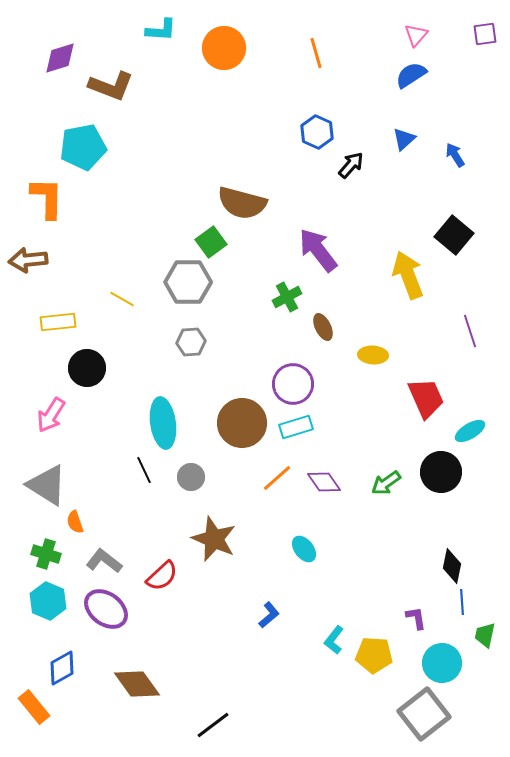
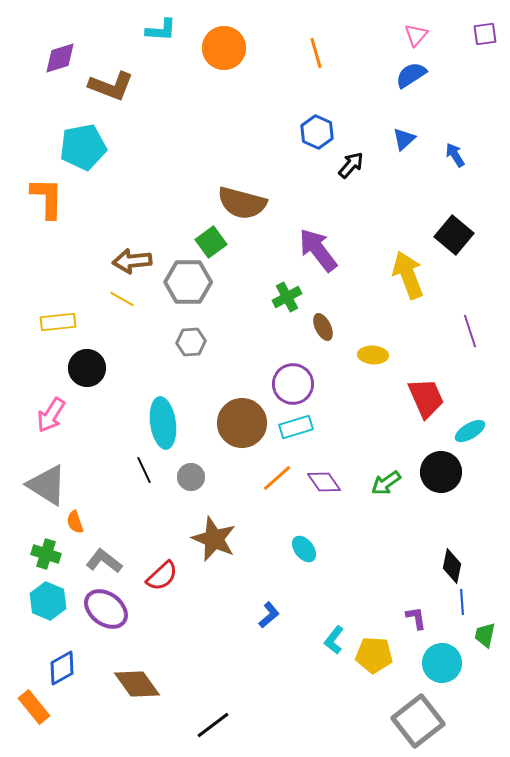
brown arrow at (28, 260): moved 104 px right, 1 px down
gray square at (424, 714): moved 6 px left, 7 px down
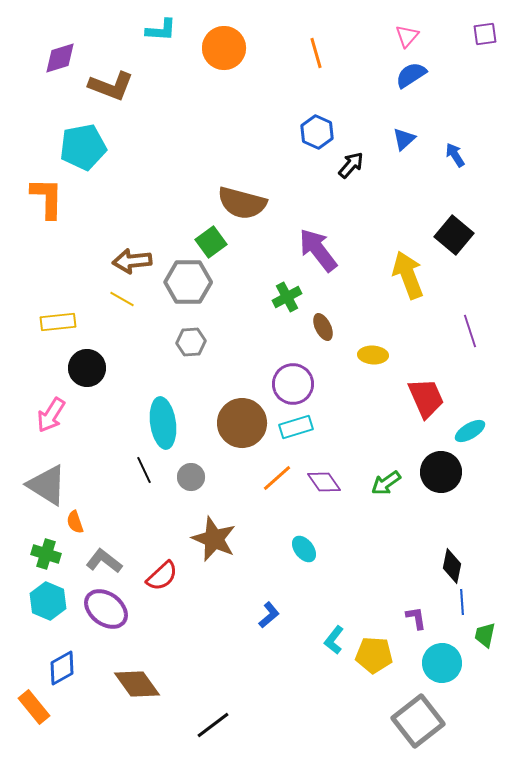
pink triangle at (416, 35): moved 9 px left, 1 px down
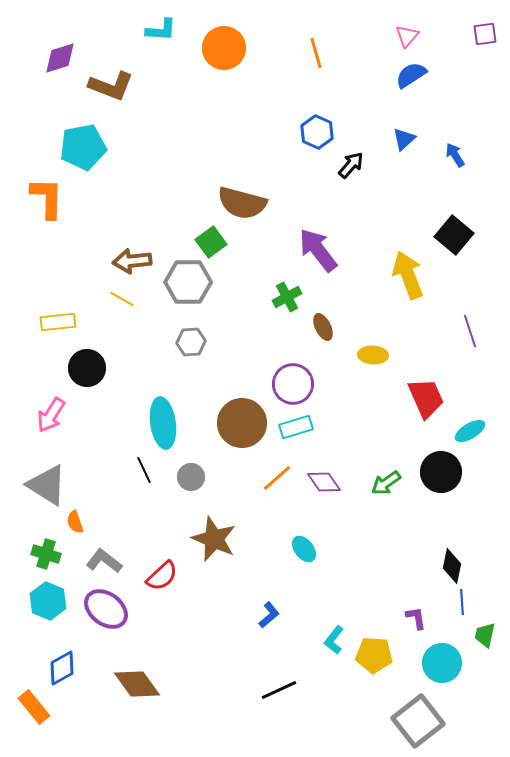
black line at (213, 725): moved 66 px right, 35 px up; rotated 12 degrees clockwise
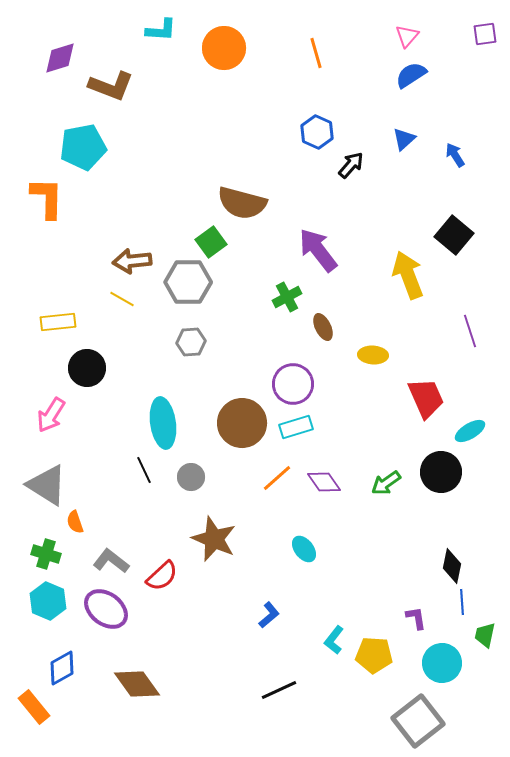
gray L-shape at (104, 561): moved 7 px right
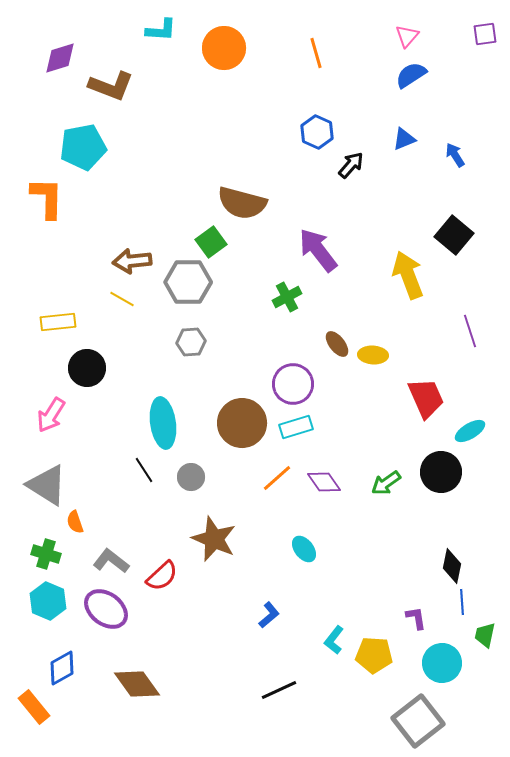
blue triangle at (404, 139): rotated 20 degrees clockwise
brown ellipse at (323, 327): moved 14 px right, 17 px down; rotated 12 degrees counterclockwise
black line at (144, 470): rotated 8 degrees counterclockwise
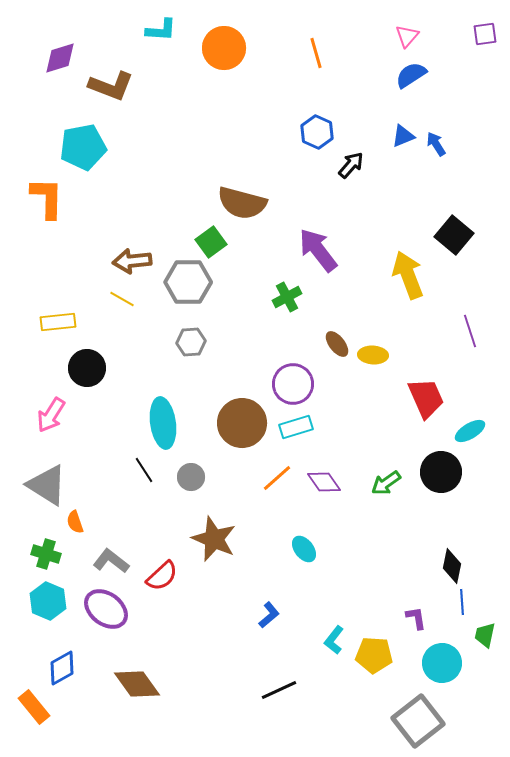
blue triangle at (404, 139): moved 1 px left, 3 px up
blue arrow at (455, 155): moved 19 px left, 11 px up
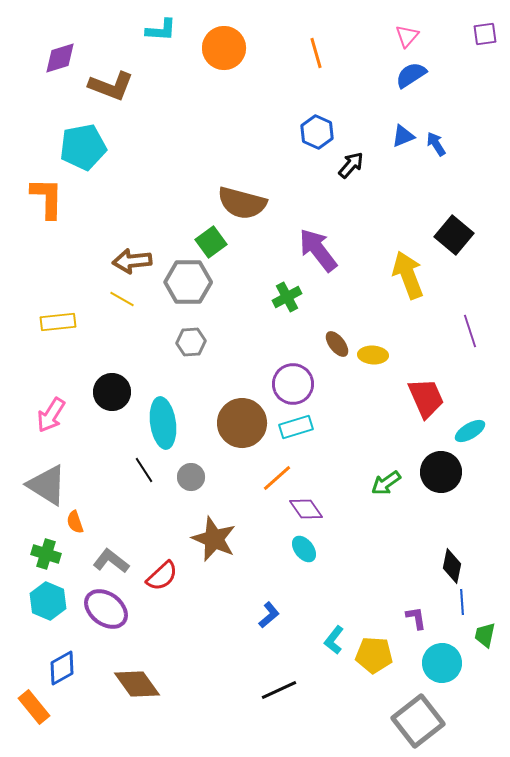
black circle at (87, 368): moved 25 px right, 24 px down
purple diamond at (324, 482): moved 18 px left, 27 px down
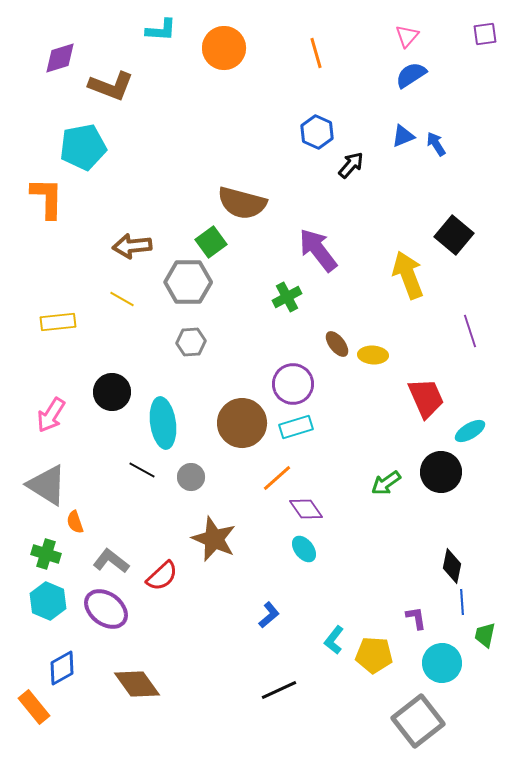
brown arrow at (132, 261): moved 15 px up
black line at (144, 470): moved 2 px left; rotated 28 degrees counterclockwise
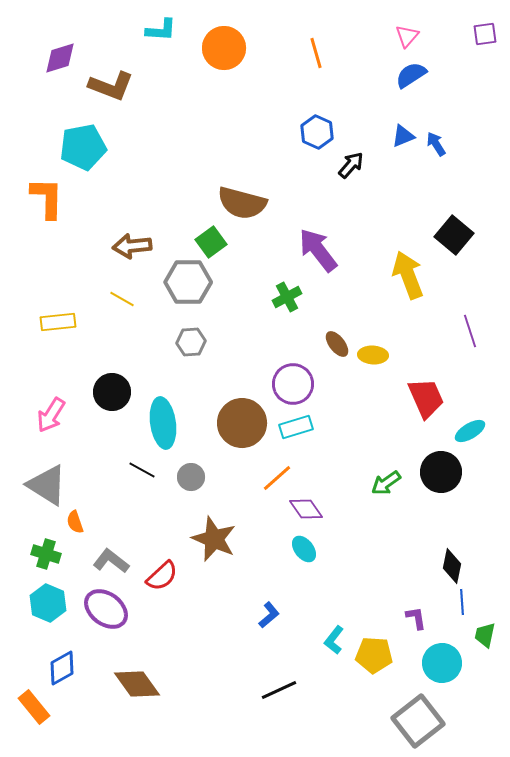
cyan hexagon at (48, 601): moved 2 px down
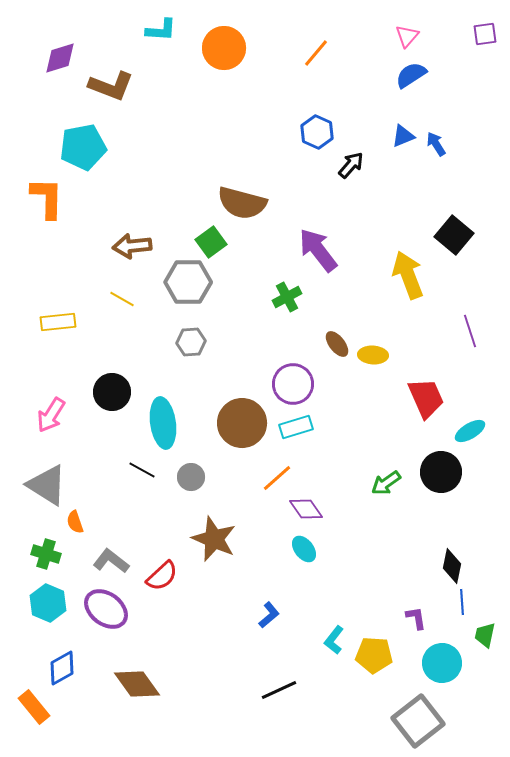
orange line at (316, 53): rotated 56 degrees clockwise
